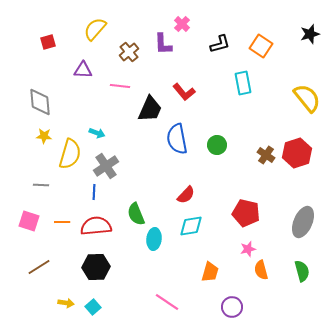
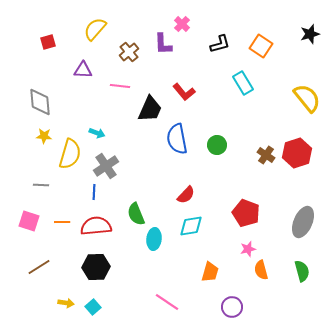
cyan rectangle at (243, 83): rotated 20 degrees counterclockwise
red pentagon at (246, 213): rotated 8 degrees clockwise
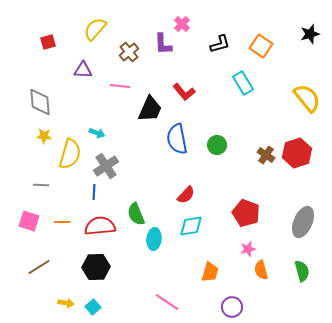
red semicircle at (96, 226): moved 4 px right
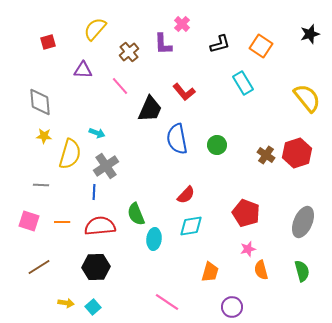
pink line at (120, 86): rotated 42 degrees clockwise
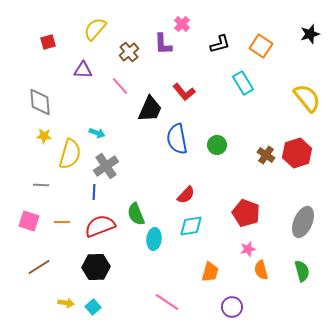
red semicircle at (100, 226): rotated 16 degrees counterclockwise
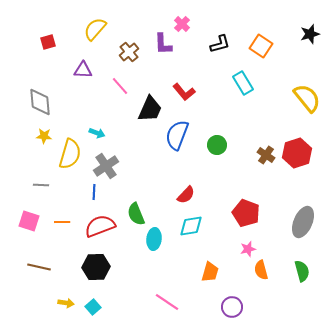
blue semicircle at (177, 139): moved 4 px up; rotated 32 degrees clockwise
brown line at (39, 267): rotated 45 degrees clockwise
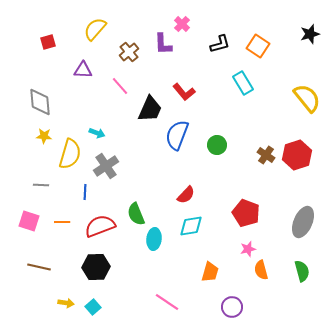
orange square at (261, 46): moved 3 px left
red hexagon at (297, 153): moved 2 px down
blue line at (94, 192): moved 9 px left
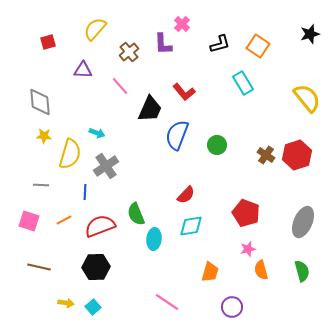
orange line at (62, 222): moved 2 px right, 2 px up; rotated 28 degrees counterclockwise
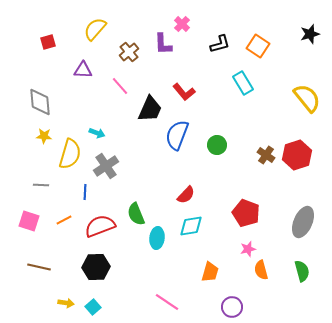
cyan ellipse at (154, 239): moved 3 px right, 1 px up
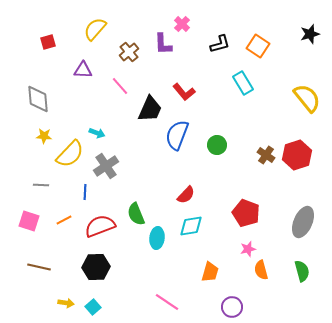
gray diamond at (40, 102): moved 2 px left, 3 px up
yellow semicircle at (70, 154): rotated 28 degrees clockwise
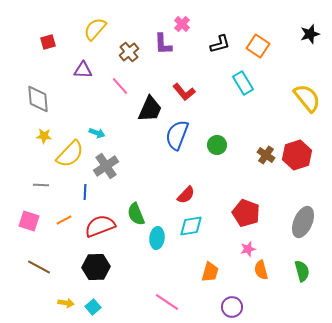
brown line at (39, 267): rotated 15 degrees clockwise
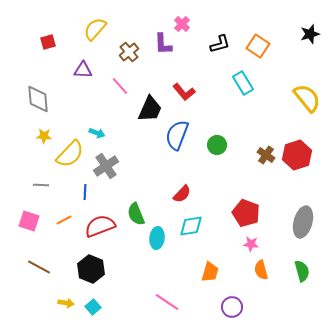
red semicircle at (186, 195): moved 4 px left, 1 px up
gray ellipse at (303, 222): rotated 8 degrees counterclockwise
pink star at (248, 249): moved 3 px right, 5 px up; rotated 21 degrees clockwise
black hexagon at (96, 267): moved 5 px left, 2 px down; rotated 24 degrees clockwise
